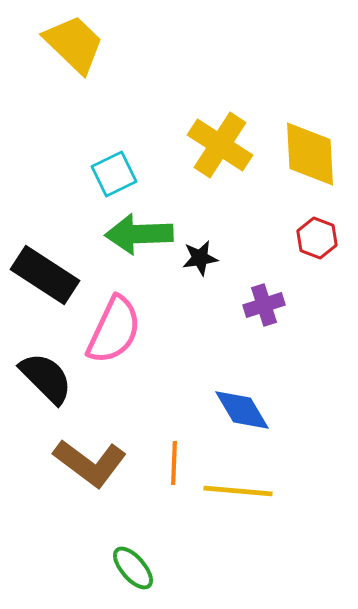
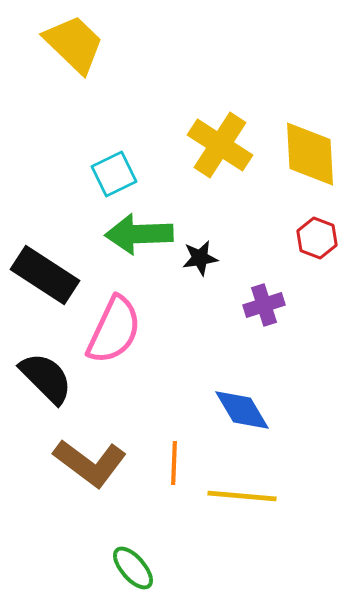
yellow line: moved 4 px right, 5 px down
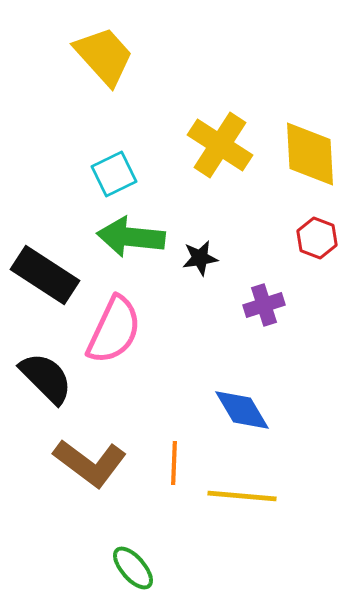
yellow trapezoid: moved 30 px right, 12 px down; rotated 4 degrees clockwise
green arrow: moved 8 px left, 3 px down; rotated 8 degrees clockwise
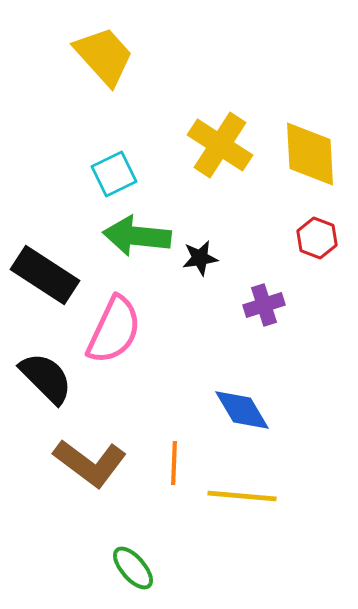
green arrow: moved 6 px right, 1 px up
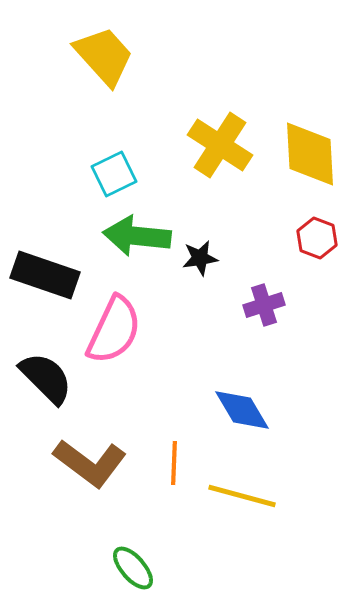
black rectangle: rotated 14 degrees counterclockwise
yellow line: rotated 10 degrees clockwise
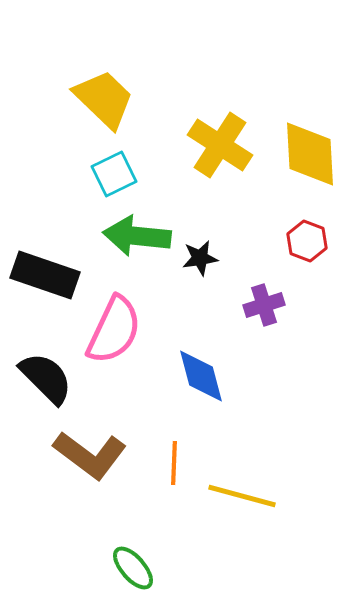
yellow trapezoid: moved 43 px down; rotated 4 degrees counterclockwise
red hexagon: moved 10 px left, 3 px down
blue diamond: moved 41 px left, 34 px up; rotated 16 degrees clockwise
brown L-shape: moved 8 px up
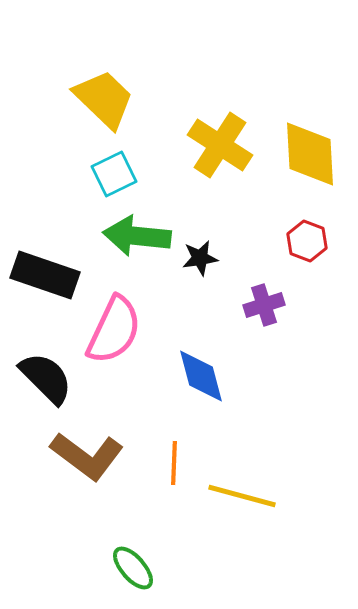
brown L-shape: moved 3 px left, 1 px down
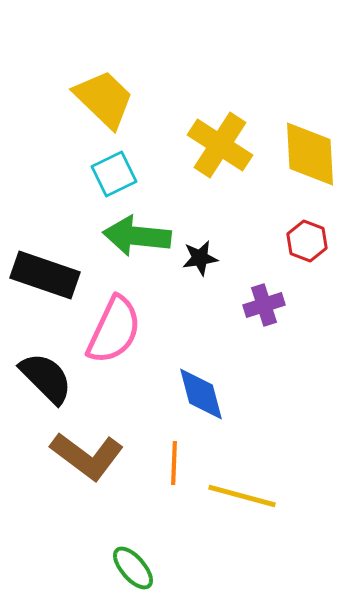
blue diamond: moved 18 px down
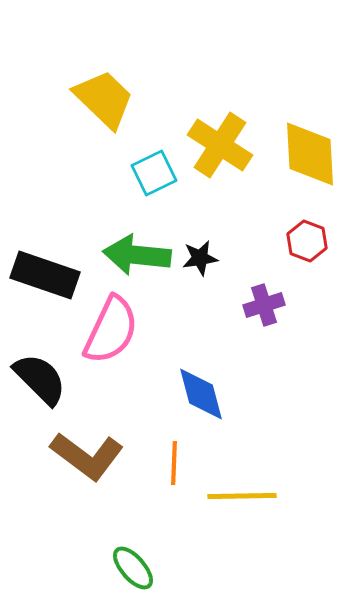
cyan square: moved 40 px right, 1 px up
green arrow: moved 19 px down
pink semicircle: moved 3 px left
black semicircle: moved 6 px left, 1 px down
yellow line: rotated 16 degrees counterclockwise
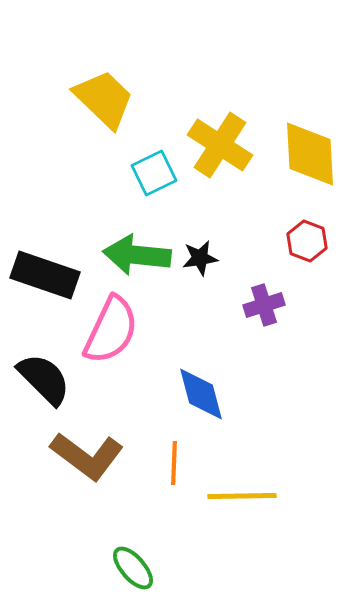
black semicircle: moved 4 px right
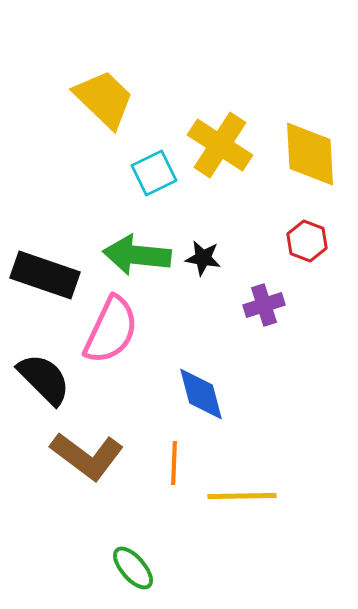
black star: moved 3 px right; rotated 18 degrees clockwise
